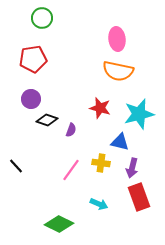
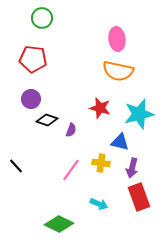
red pentagon: rotated 16 degrees clockwise
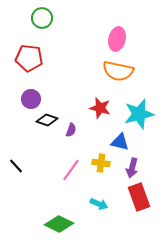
pink ellipse: rotated 20 degrees clockwise
red pentagon: moved 4 px left, 1 px up
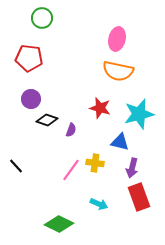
yellow cross: moved 6 px left
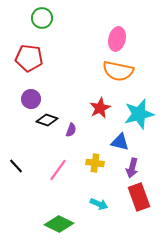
red star: rotated 30 degrees clockwise
pink line: moved 13 px left
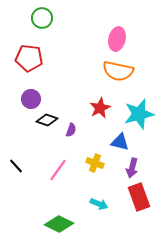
yellow cross: rotated 12 degrees clockwise
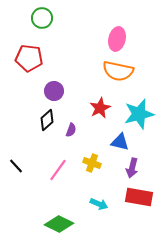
purple circle: moved 23 px right, 8 px up
black diamond: rotated 60 degrees counterclockwise
yellow cross: moved 3 px left
red rectangle: rotated 60 degrees counterclockwise
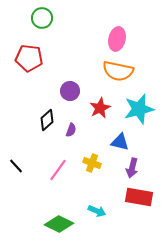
purple circle: moved 16 px right
cyan star: moved 5 px up
cyan arrow: moved 2 px left, 7 px down
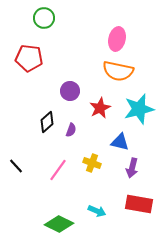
green circle: moved 2 px right
black diamond: moved 2 px down
red rectangle: moved 7 px down
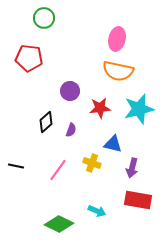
red star: rotated 20 degrees clockwise
black diamond: moved 1 px left
blue triangle: moved 7 px left, 2 px down
black line: rotated 35 degrees counterclockwise
red rectangle: moved 1 px left, 4 px up
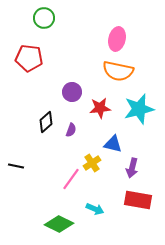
purple circle: moved 2 px right, 1 px down
yellow cross: rotated 36 degrees clockwise
pink line: moved 13 px right, 9 px down
cyan arrow: moved 2 px left, 2 px up
